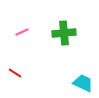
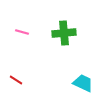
pink line: rotated 40 degrees clockwise
red line: moved 1 px right, 7 px down
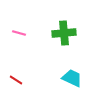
pink line: moved 3 px left, 1 px down
cyan trapezoid: moved 11 px left, 5 px up
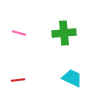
red line: moved 2 px right; rotated 40 degrees counterclockwise
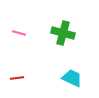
green cross: moved 1 px left; rotated 20 degrees clockwise
red line: moved 1 px left, 2 px up
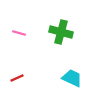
green cross: moved 2 px left, 1 px up
red line: rotated 16 degrees counterclockwise
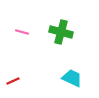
pink line: moved 3 px right, 1 px up
red line: moved 4 px left, 3 px down
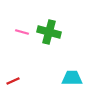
green cross: moved 12 px left
cyan trapezoid: rotated 25 degrees counterclockwise
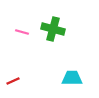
green cross: moved 4 px right, 3 px up
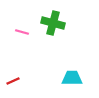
green cross: moved 6 px up
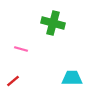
pink line: moved 1 px left, 17 px down
red line: rotated 16 degrees counterclockwise
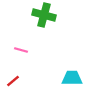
green cross: moved 9 px left, 8 px up
pink line: moved 1 px down
